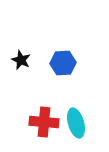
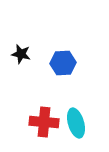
black star: moved 6 px up; rotated 12 degrees counterclockwise
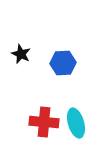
black star: rotated 12 degrees clockwise
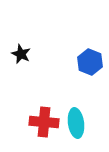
blue hexagon: moved 27 px right, 1 px up; rotated 25 degrees clockwise
cyan ellipse: rotated 8 degrees clockwise
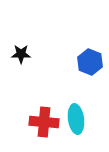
black star: rotated 24 degrees counterclockwise
cyan ellipse: moved 4 px up
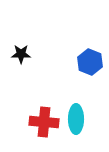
cyan ellipse: rotated 8 degrees clockwise
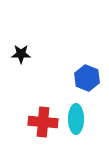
blue hexagon: moved 3 px left, 16 px down
red cross: moved 1 px left
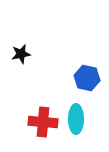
black star: rotated 12 degrees counterclockwise
blue hexagon: rotated 10 degrees counterclockwise
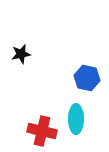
red cross: moved 1 px left, 9 px down; rotated 8 degrees clockwise
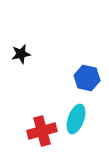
cyan ellipse: rotated 20 degrees clockwise
red cross: rotated 28 degrees counterclockwise
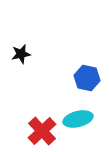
cyan ellipse: moved 2 px right; rotated 56 degrees clockwise
red cross: rotated 28 degrees counterclockwise
